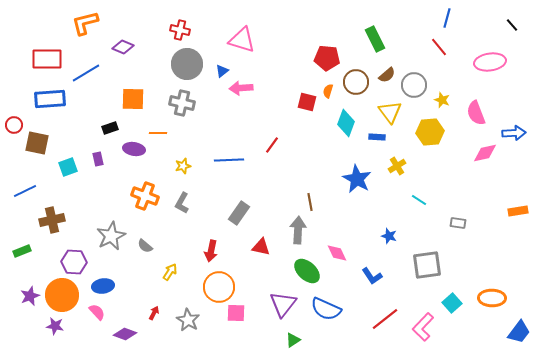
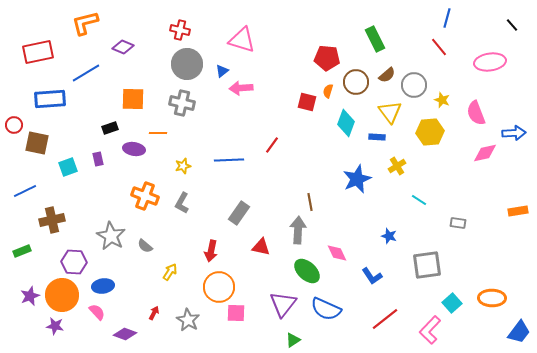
red rectangle at (47, 59): moved 9 px left, 7 px up; rotated 12 degrees counterclockwise
blue star at (357, 179): rotated 20 degrees clockwise
gray star at (111, 236): rotated 16 degrees counterclockwise
pink L-shape at (423, 327): moved 7 px right, 3 px down
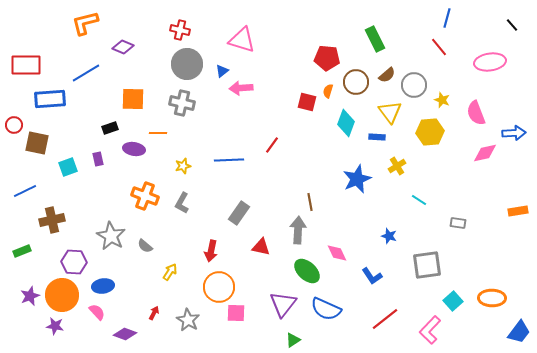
red rectangle at (38, 52): moved 12 px left, 13 px down; rotated 12 degrees clockwise
cyan square at (452, 303): moved 1 px right, 2 px up
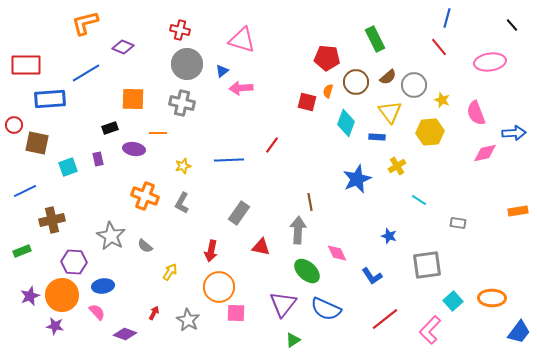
brown semicircle at (387, 75): moved 1 px right, 2 px down
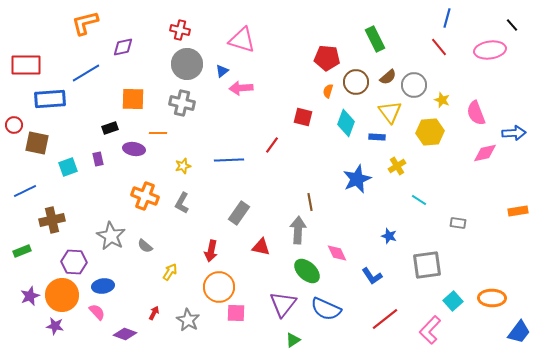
purple diamond at (123, 47): rotated 35 degrees counterclockwise
pink ellipse at (490, 62): moved 12 px up
red square at (307, 102): moved 4 px left, 15 px down
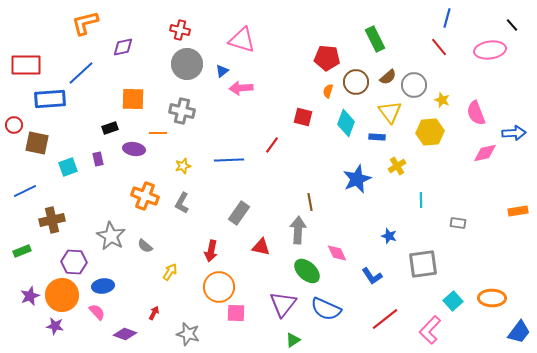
blue line at (86, 73): moved 5 px left; rotated 12 degrees counterclockwise
gray cross at (182, 103): moved 8 px down
cyan line at (419, 200): moved 2 px right; rotated 56 degrees clockwise
gray square at (427, 265): moved 4 px left, 1 px up
gray star at (188, 320): moved 14 px down; rotated 15 degrees counterclockwise
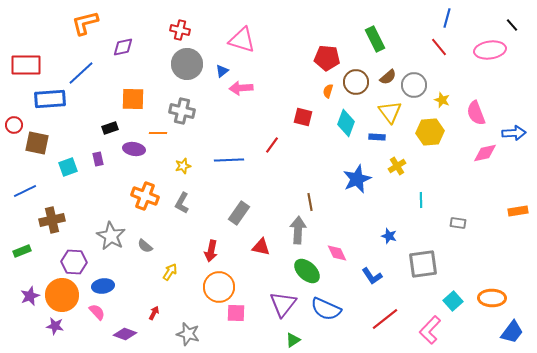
blue trapezoid at (519, 332): moved 7 px left
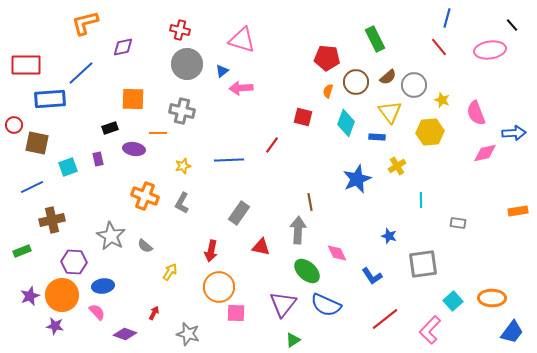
blue line at (25, 191): moved 7 px right, 4 px up
blue semicircle at (326, 309): moved 4 px up
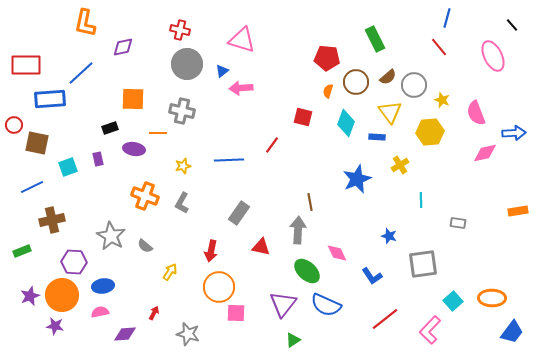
orange L-shape at (85, 23): rotated 64 degrees counterclockwise
pink ellipse at (490, 50): moved 3 px right, 6 px down; rotated 72 degrees clockwise
yellow cross at (397, 166): moved 3 px right, 1 px up
pink semicircle at (97, 312): moved 3 px right; rotated 60 degrees counterclockwise
purple diamond at (125, 334): rotated 25 degrees counterclockwise
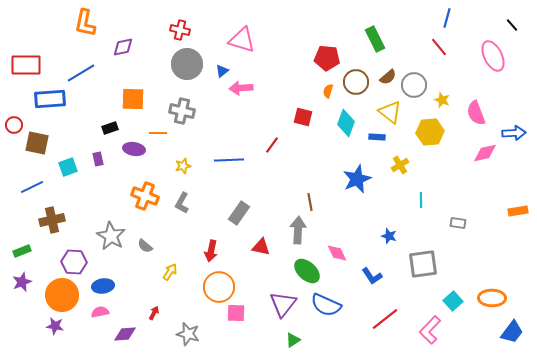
blue line at (81, 73): rotated 12 degrees clockwise
yellow triangle at (390, 112): rotated 15 degrees counterclockwise
purple star at (30, 296): moved 8 px left, 14 px up
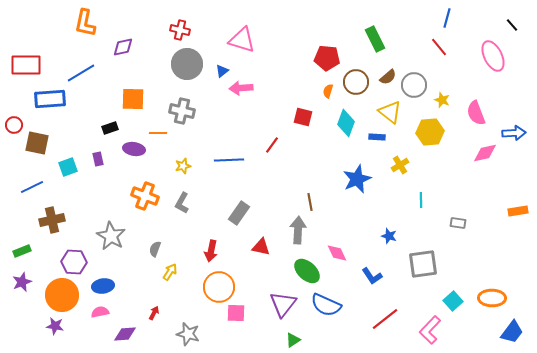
gray semicircle at (145, 246): moved 10 px right, 3 px down; rotated 70 degrees clockwise
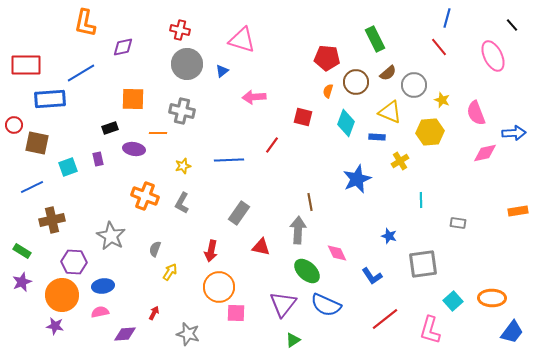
brown semicircle at (388, 77): moved 4 px up
pink arrow at (241, 88): moved 13 px right, 9 px down
yellow triangle at (390, 112): rotated 15 degrees counterclockwise
yellow cross at (400, 165): moved 4 px up
green rectangle at (22, 251): rotated 54 degrees clockwise
pink L-shape at (430, 330): rotated 28 degrees counterclockwise
